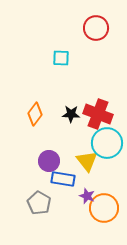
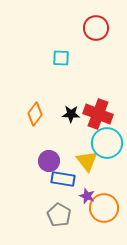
gray pentagon: moved 20 px right, 12 px down
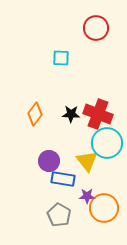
purple star: rotated 21 degrees counterclockwise
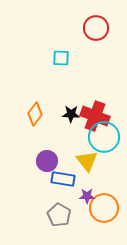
red cross: moved 3 px left, 2 px down
cyan circle: moved 3 px left, 6 px up
purple circle: moved 2 px left
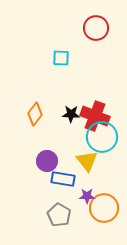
cyan circle: moved 2 px left
